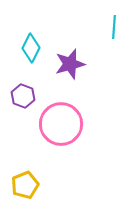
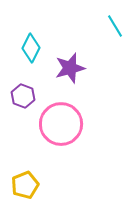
cyan line: moved 1 px right, 1 px up; rotated 35 degrees counterclockwise
purple star: moved 4 px down
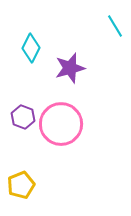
purple hexagon: moved 21 px down
yellow pentagon: moved 4 px left
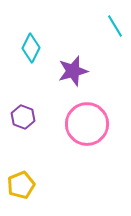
purple star: moved 3 px right, 3 px down
pink circle: moved 26 px right
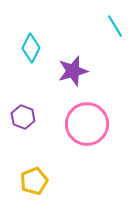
yellow pentagon: moved 13 px right, 4 px up
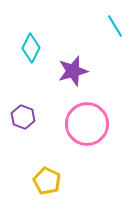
yellow pentagon: moved 13 px right; rotated 24 degrees counterclockwise
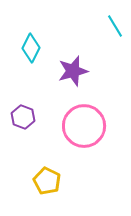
pink circle: moved 3 px left, 2 px down
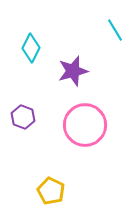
cyan line: moved 4 px down
pink circle: moved 1 px right, 1 px up
yellow pentagon: moved 4 px right, 10 px down
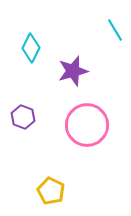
pink circle: moved 2 px right
